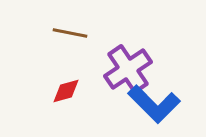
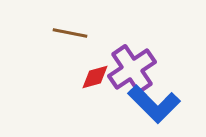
purple cross: moved 4 px right
red diamond: moved 29 px right, 14 px up
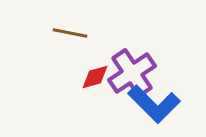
purple cross: moved 4 px down
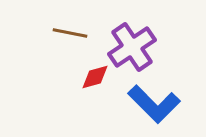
purple cross: moved 26 px up
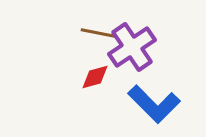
brown line: moved 28 px right
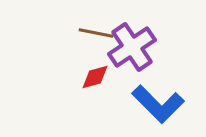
brown line: moved 2 px left
blue L-shape: moved 4 px right
